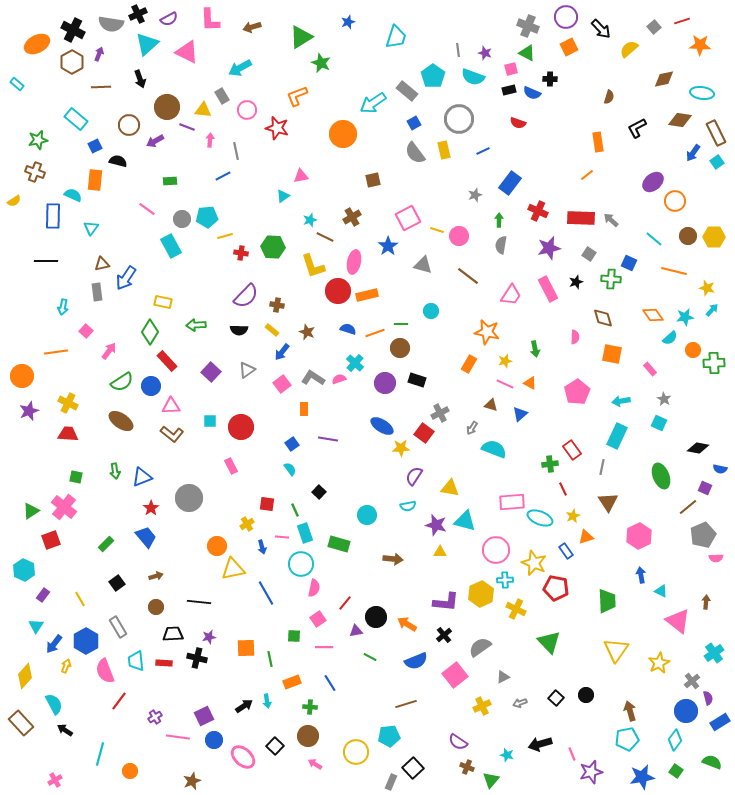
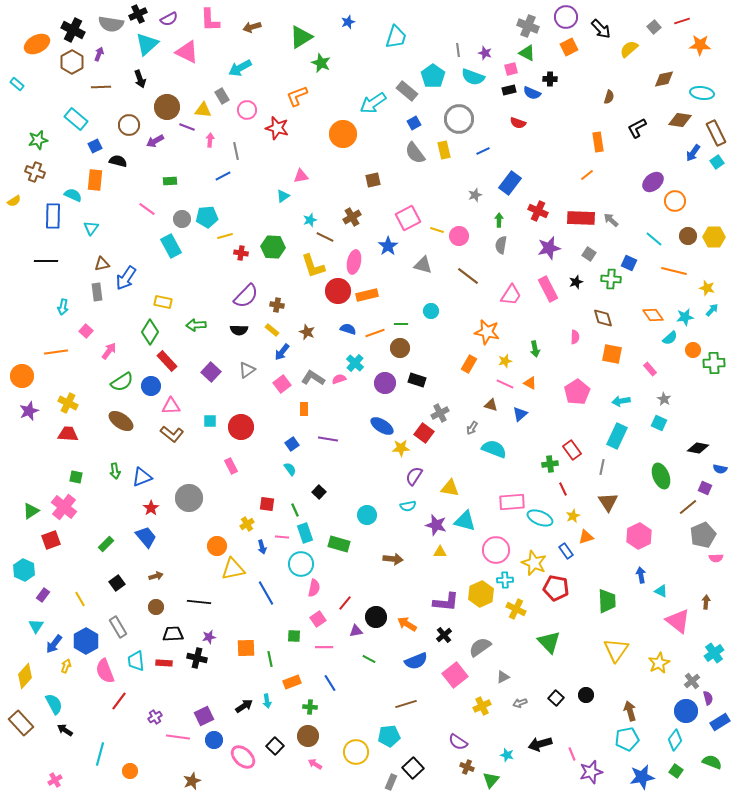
green line at (370, 657): moved 1 px left, 2 px down
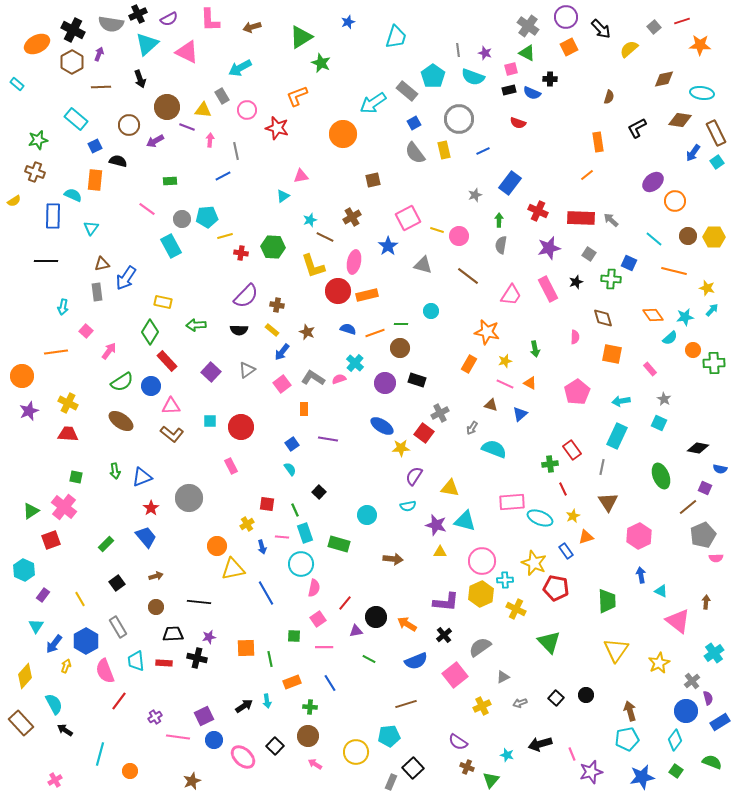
gray cross at (528, 26): rotated 15 degrees clockwise
pink circle at (496, 550): moved 14 px left, 11 px down
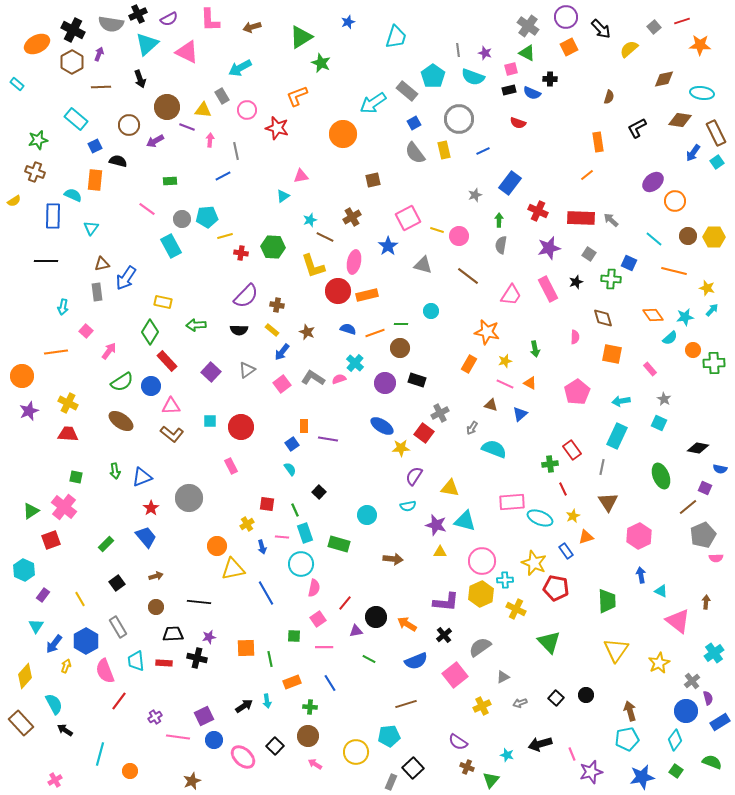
orange rectangle at (304, 409): moved 17 px down
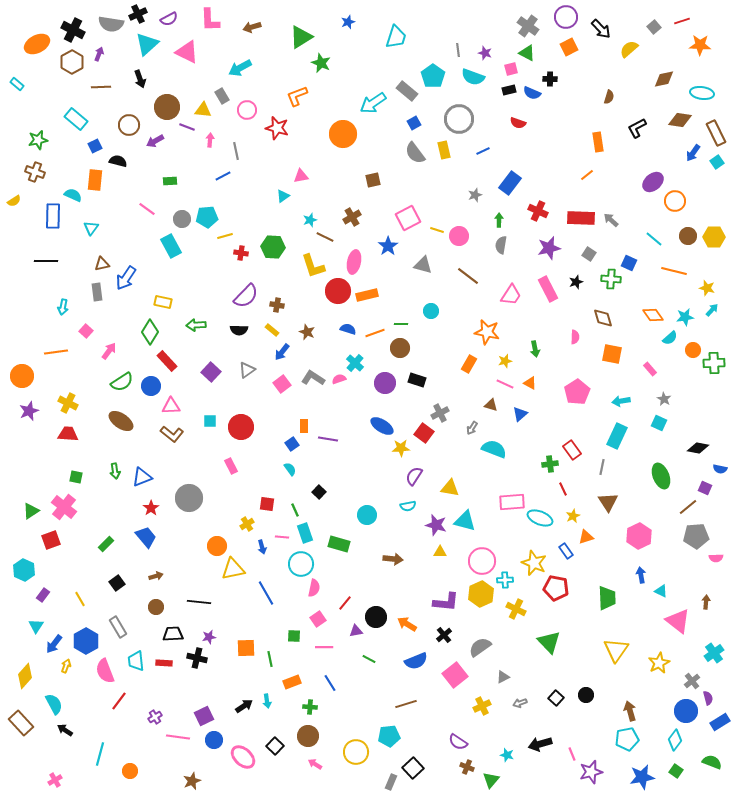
gray pentagon at (703, 535): moved 7 px left, 1 px down; rotated 20 degrees clockwise
green trapezoid at (607, 601): moved 3 px up
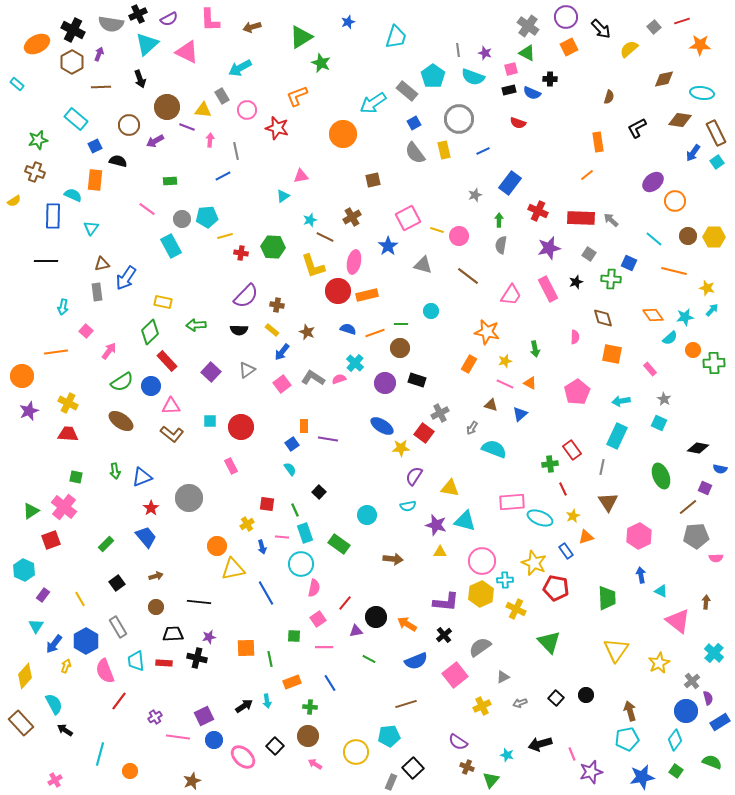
green diamond at (150, 332): rotated 15 degrees clockwise
green rectangle at (339, 544): rotated 20 degrees clockwise
cyan cross at (714, 653): rotated 12 degrees counterclockwise
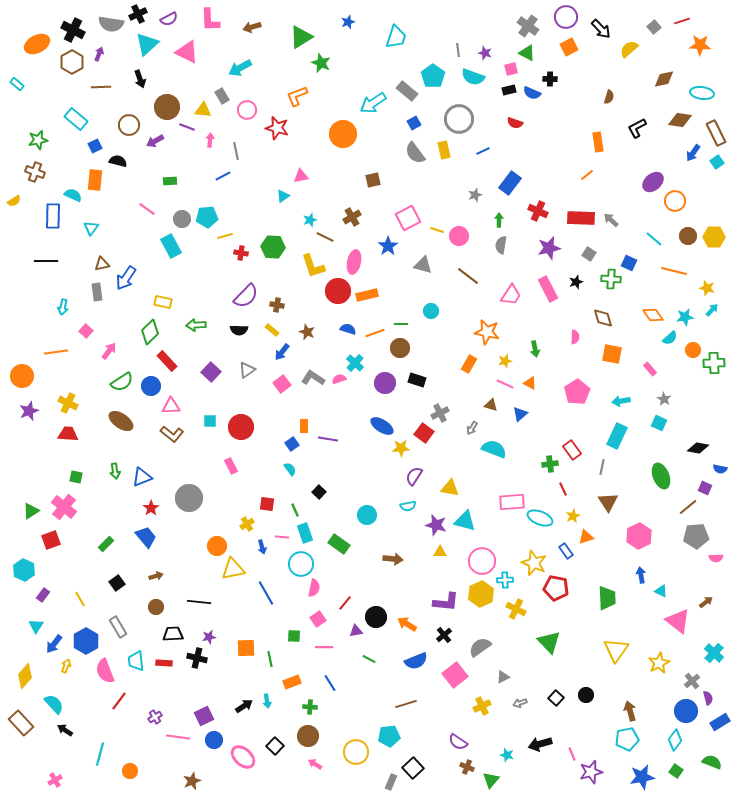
red semicircle at (518, 123): moved 3 px left
brown arrow at (706, 602): rotated 48 degrees clockwise
cyan semicircle at (54, 704): rotated 15 degrees counterclockwise
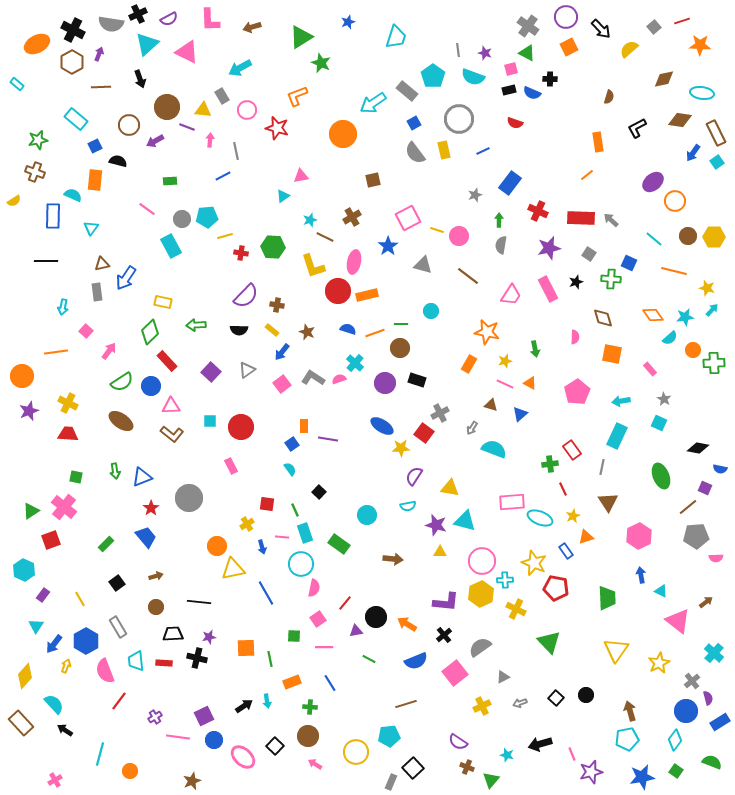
pink square at (455, 675): moved 2 px up
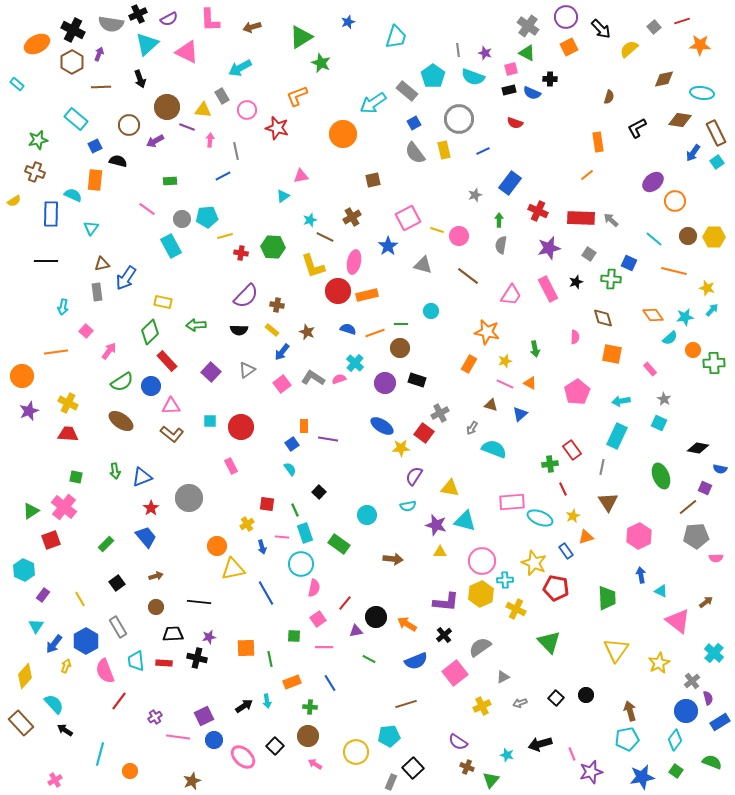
blue rectangle at (53, 216): moved 2 px left, 2 px up
